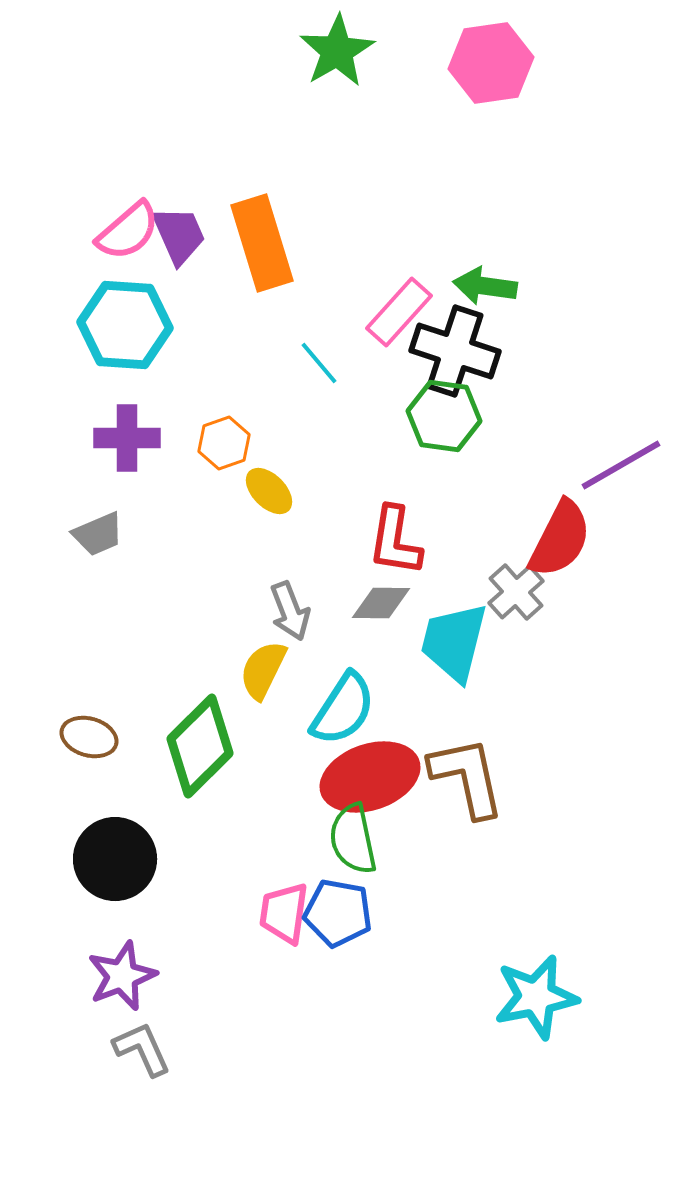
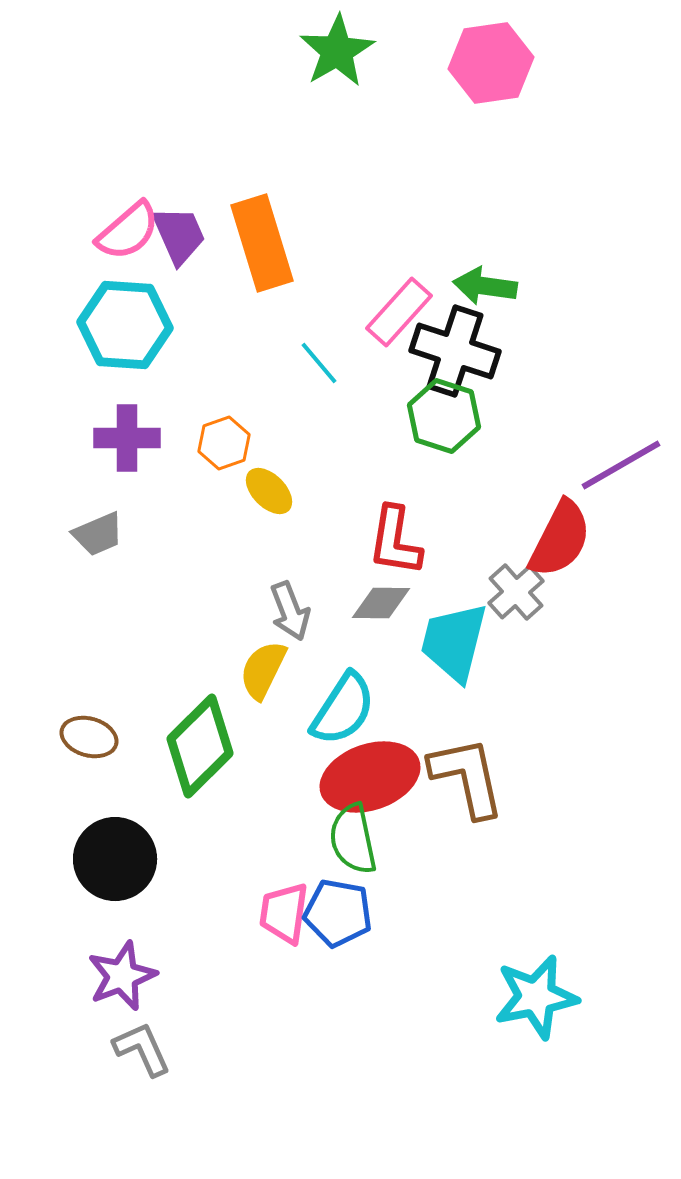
green hexagon: rotated 10 degrees clockwise
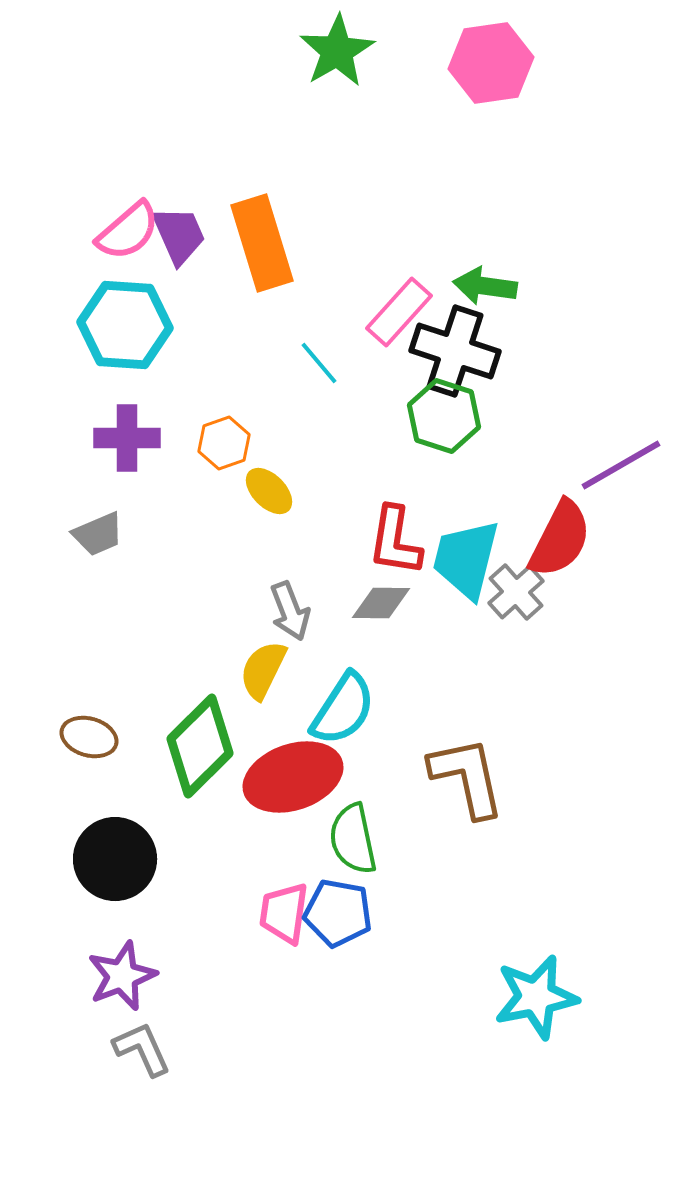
cyan trapezoid: moved 12 px right, 83 px up
red ellipse: moved 77 px left
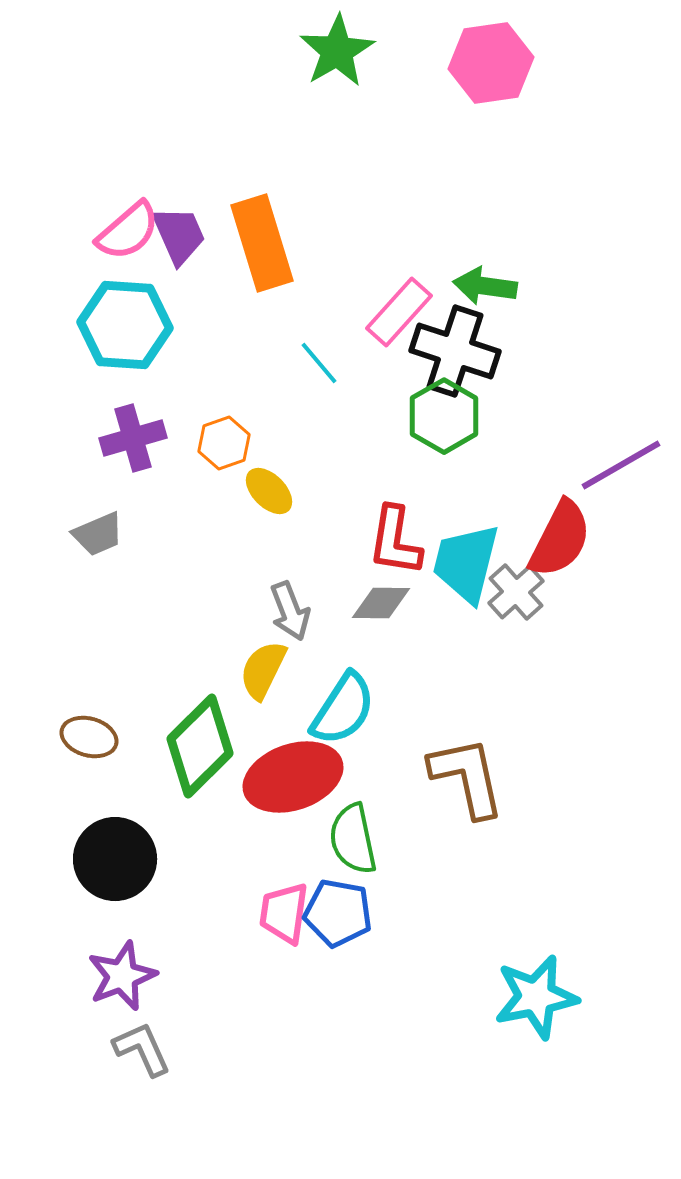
green hexagon: rotated 12 degrees clockwise
purple cross: moved 6 px right; rotated 16 degrees counterclockwise
cyan trapezoid: moved 4 px down
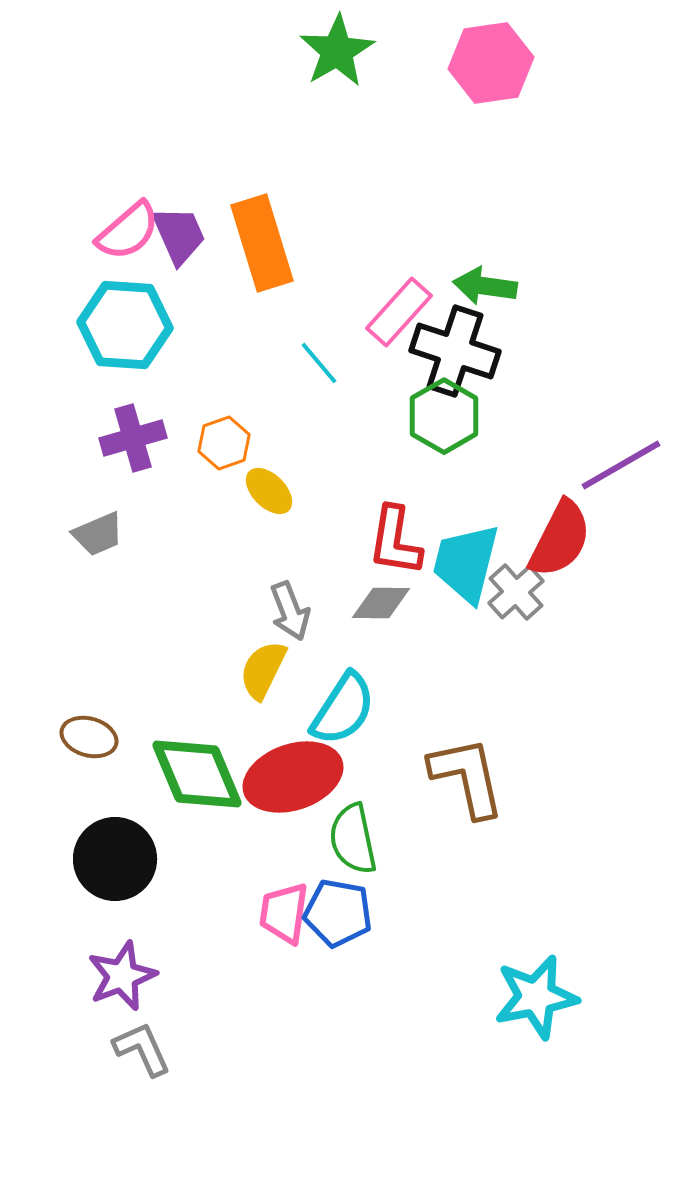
green diamond: moved 3 px left, 28 px down; rotated 68 degrees counterclockwise
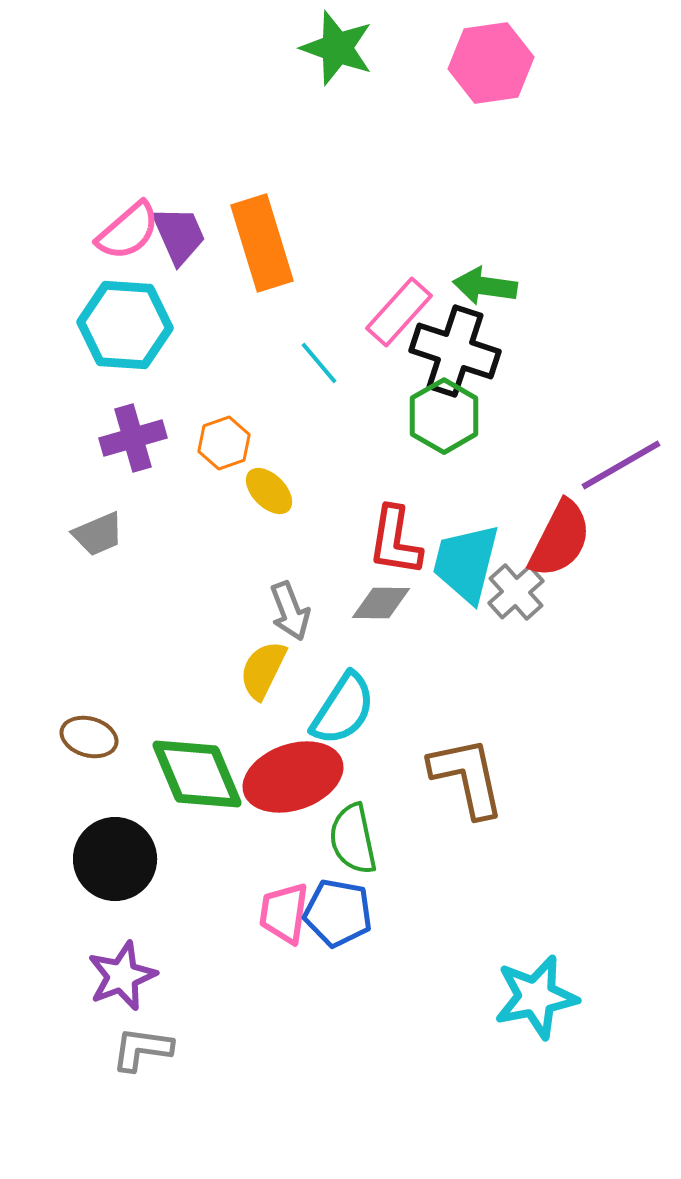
green star: moved 3 px up; rotated 22 degrees counterclockwise
gray L-shape: rotated 58 degrees counterclockwise
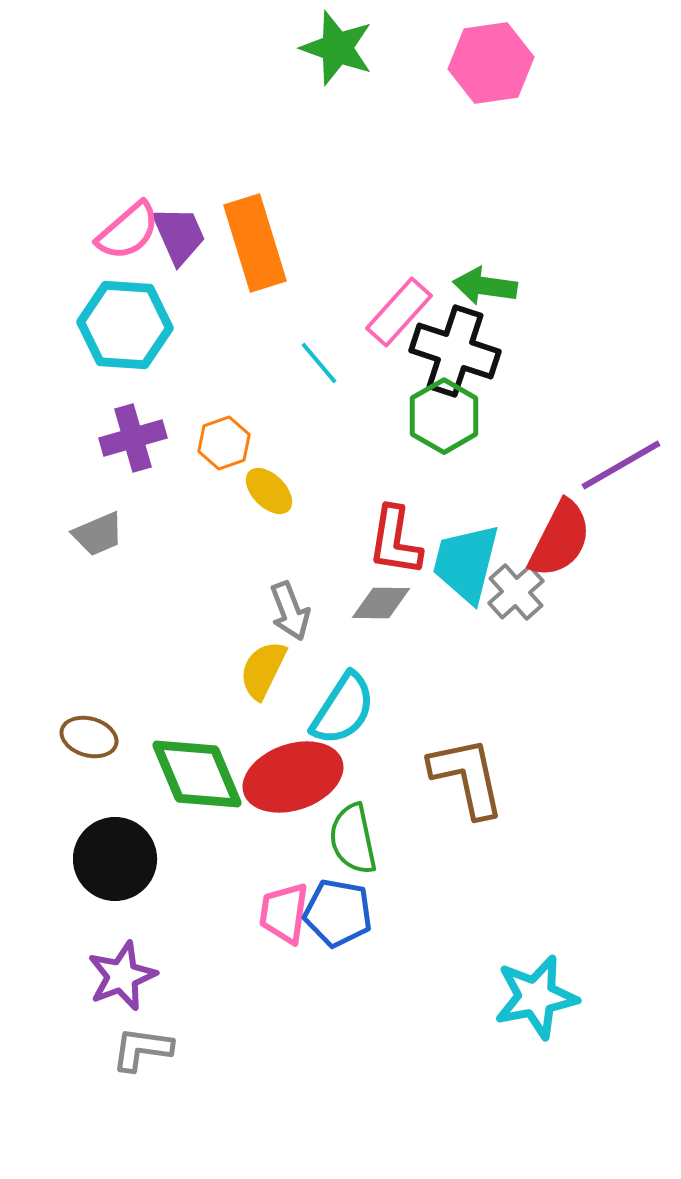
orange rectangle: moved 7 px left
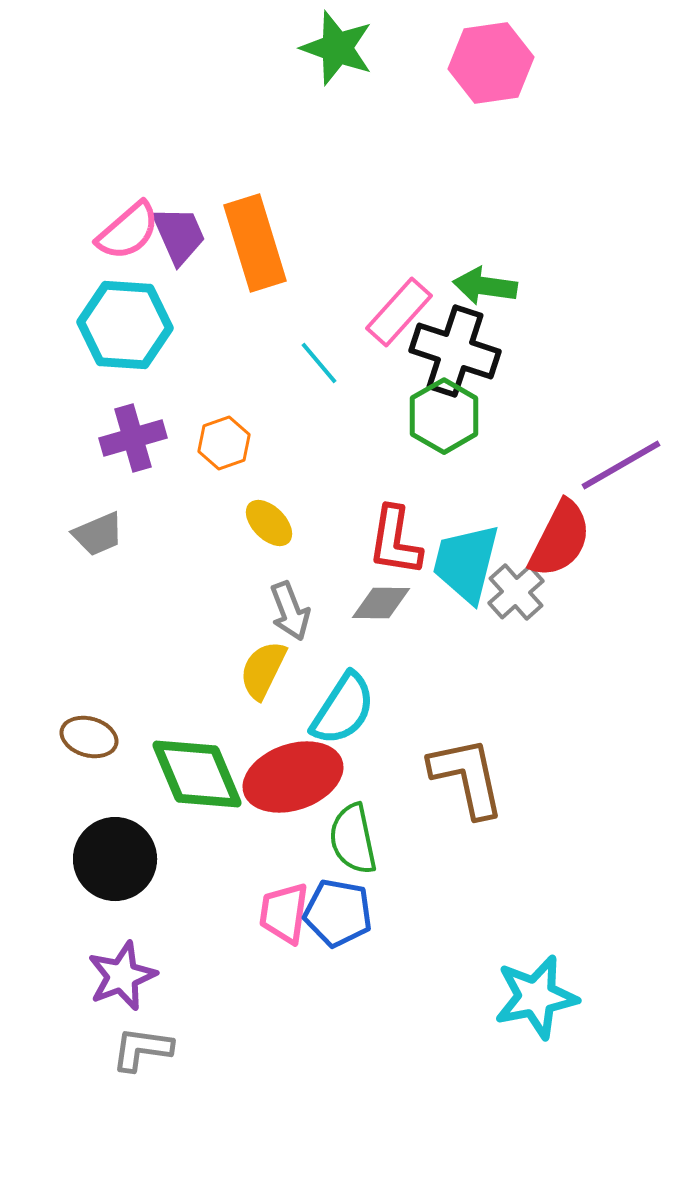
yellow ellipse: moved 32 px down
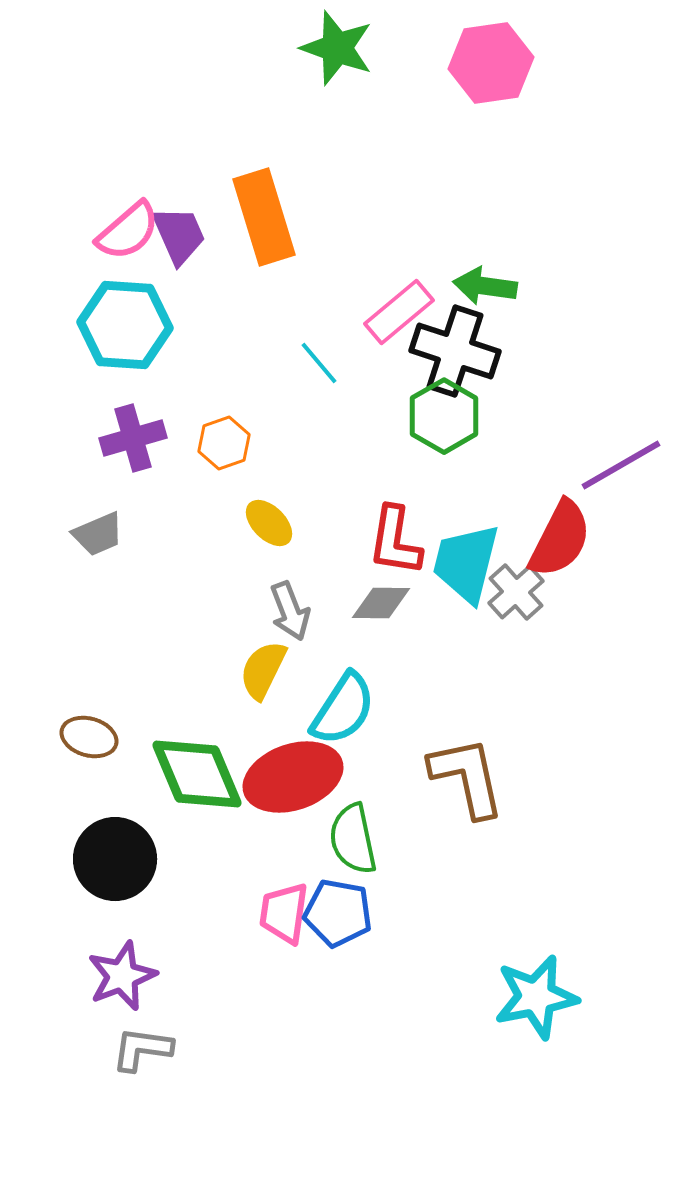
orange rectangle: moved 9 px right, 26 px up
pink rectangle: rotated 8 degrees clockwise
